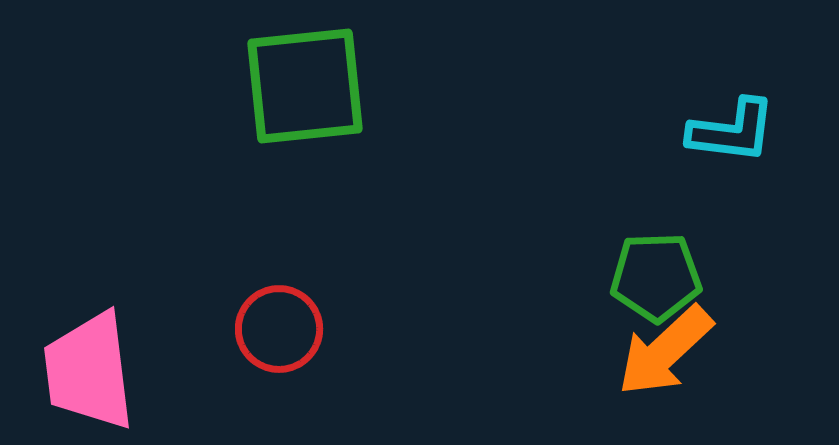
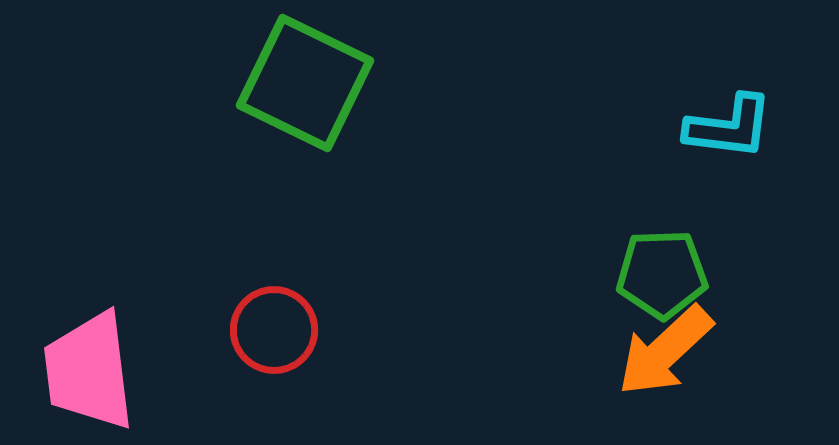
green square: moved 3 px up; rotated 32 degrees clockwise
cyan L-shape: moved 3 px left, 4 px up
green pentagon: moved 6 px right, 3 px up
red circle: moved 5 px left, 1 px down
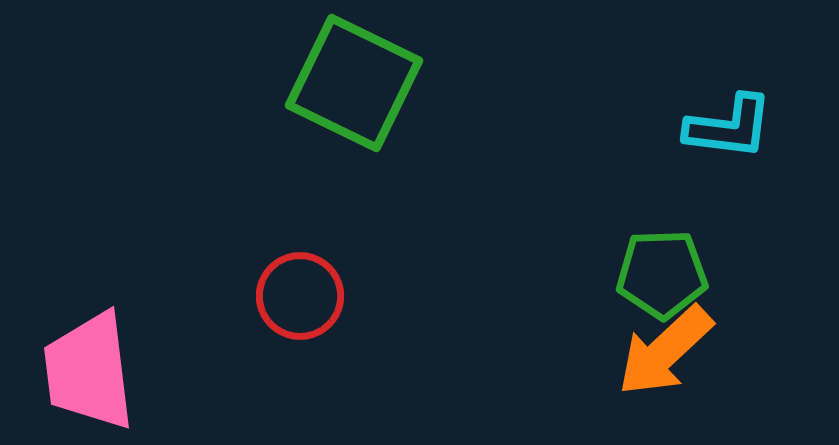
green square: moved 49 px right
red circle: moved 26 px right, 34 px up
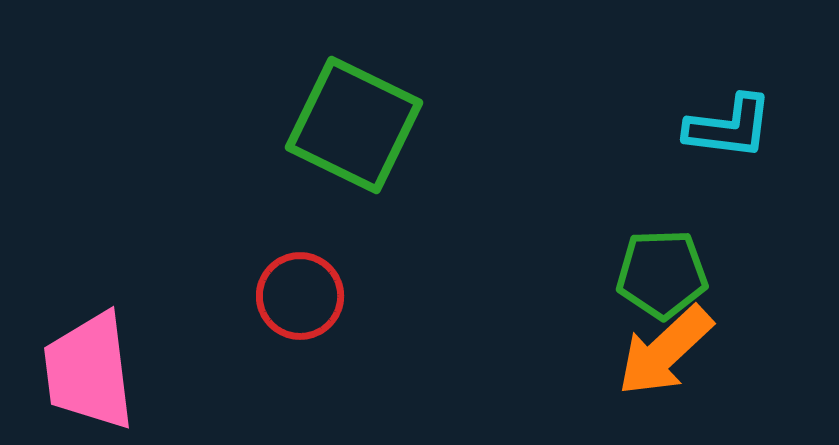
green square: moved 42 px down
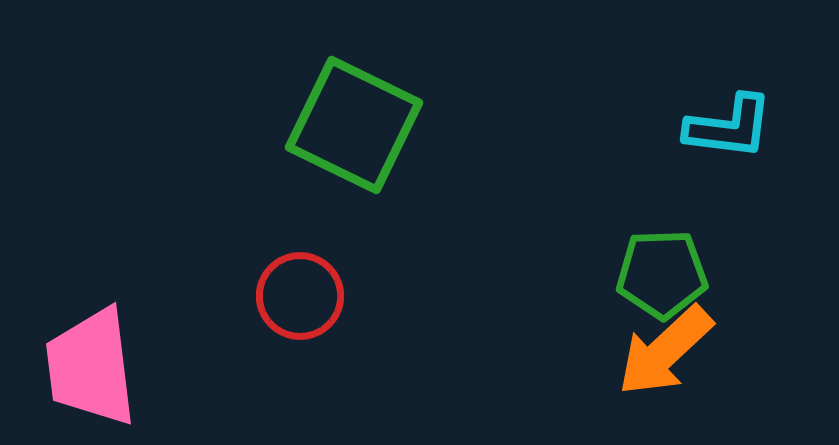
pink trapezoid: moved 2 px right, 4 px up
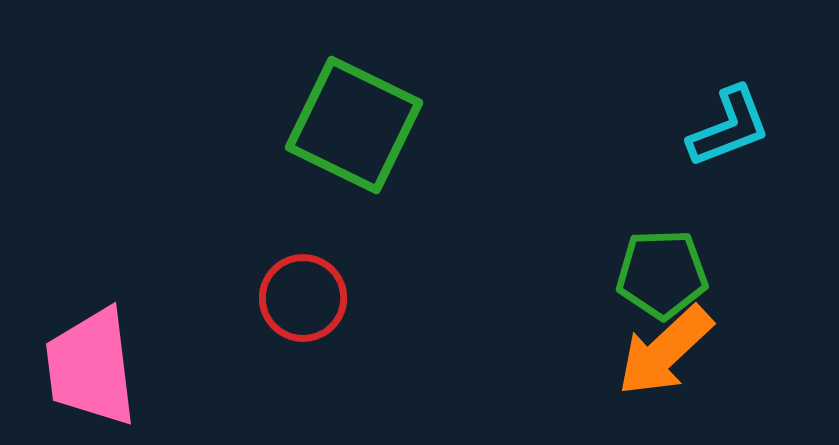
cyan L-shape: rotated 28 degrees counterclockwise
red circle: moved 3 px right, 2 px down
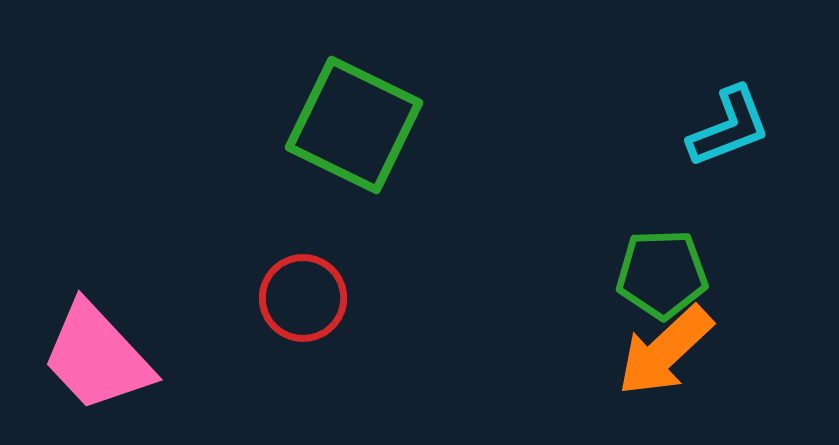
pink trapezoid: moved 6 px right, 10 px up; rotated 36 degrees counterclockwise
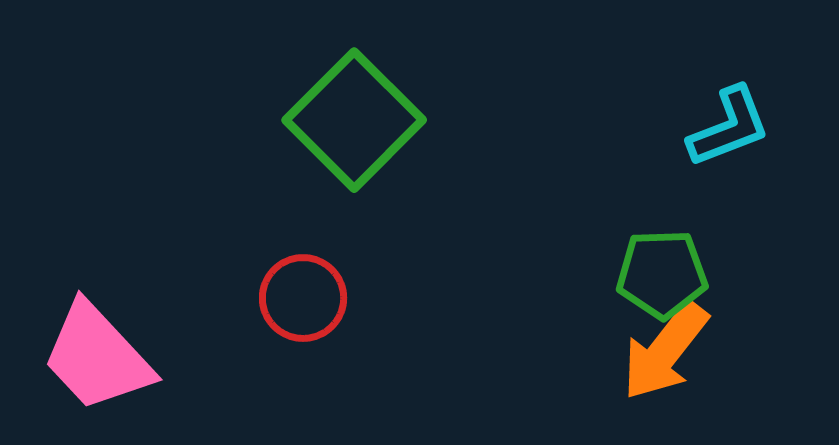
green square: moved 5 px up; rotated 19 degrees clockwise
orange arrow: rotated 9 degrees counterclockwise
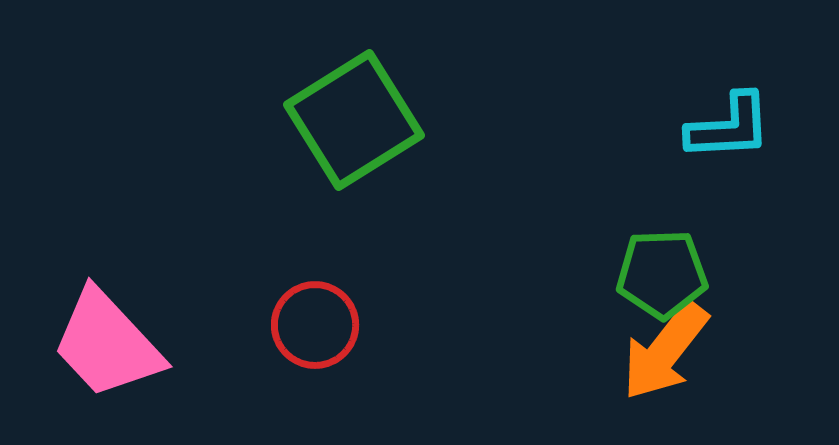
green square: rotated 13 degrees clockwise
cyan L-shape: rotated 18 degrees clockwise
red circle: moved 12 px right, 27 px down
pink trapezoid: moved 10 px right, 13 px up
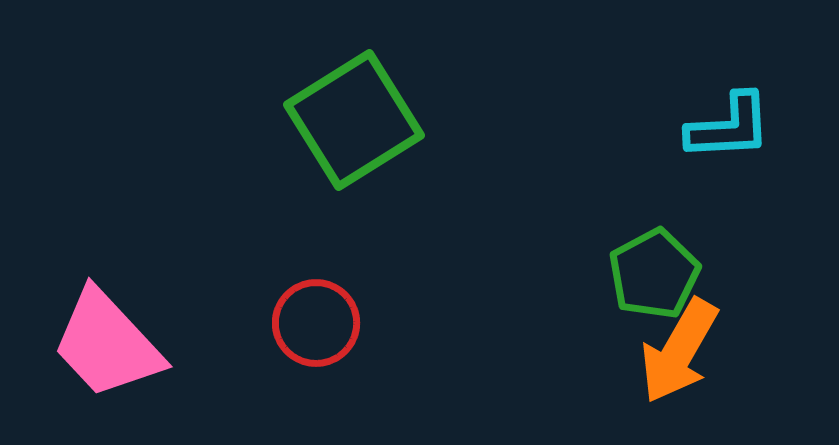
green pentagon: moved 8 px left; rotated 26 degrees counterclockwise
red circle: moved 1 px right, 2 px up
orange arrow: moved 14 px right; rotated 8 degrees counterclockwise
